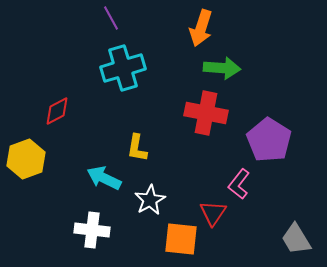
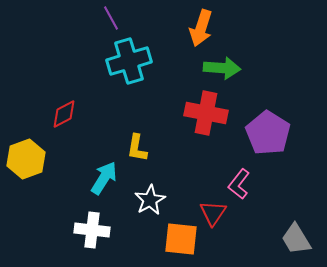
cyan cross: moved 6 px right, 7 px up
red diamond: moved 7 px right, 3 px down
purple pentagon: moved 1 px left, 7 px up
cyan arrow: rotated 96 degrees clockwise
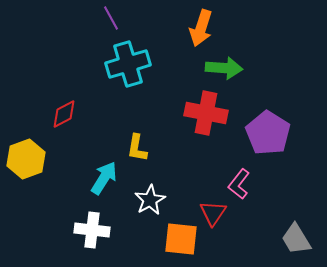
cyan cross: moved 1 px left, 3 px down
green arrow: moved 2 px right
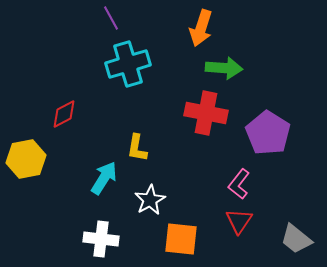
yellow hexagon: rotated 9 degrees clockwise
red triangle: moved 26 px right, 8 px down
white cross: moved 9 px right, 9 px down
gray trapezoid: rotated 20 degrees counterclockwise
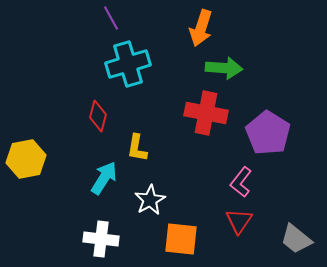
red diamond: moved 34 px right, 2 px down; rotated 48 degrees counterclockwise
pink L-shape: moved 2 px right, 2 px up
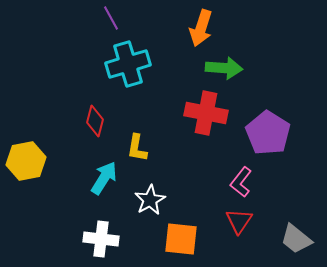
red diamond: moved 3 px left, 5 px down
yellow hexagon: moved 2 px down
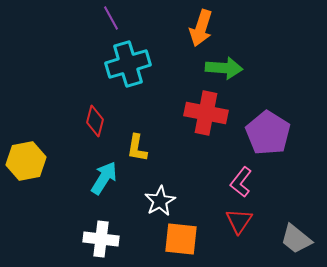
white star: moved 10 px right, 1 px down
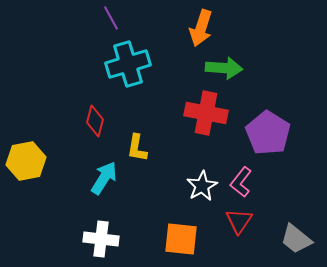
white star: moved 42 px right, 15 px up
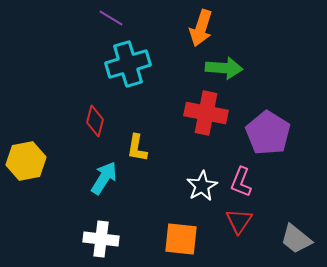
purple line: rotated 30 degrees counterclockwise
pink L-shape: rotated 16 degrees counterclockwise
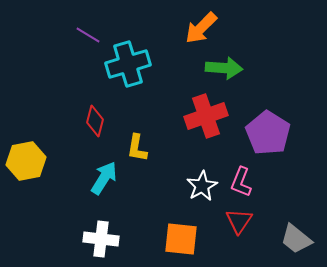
purple line: moved 23 px left, 17 px down
orange arrow: rotated 27 degrees clockwise
red cross: moved 3 px down; rotated 30 degrees counterclockwise
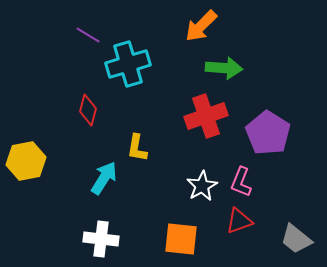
orange arrow: moved 2 px up
red diamond: moved 7 px left, 11 px up
red triangle: rotated 36 degrees clockwise
